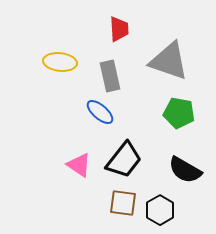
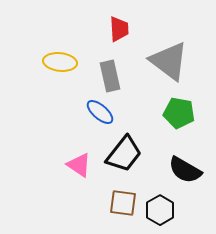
gray triangle: rotated 18 degrees clockwise
black trapezoid: moved 6 px up
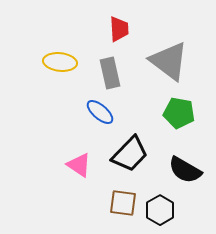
gray rectangle: moved 3 px up
black trapezoid: moved 6 px right; rotated 6 degrees clockwise
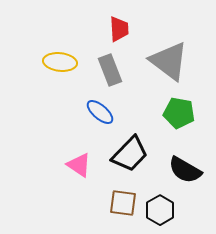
gray rectangle: moved 3 px up; rotated 8 degrees counterclockwise
